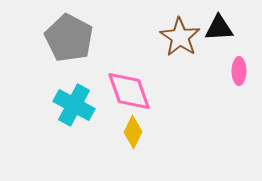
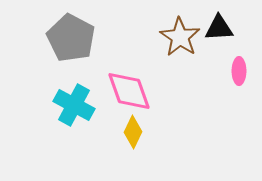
gray pentagon: moved 2 px right
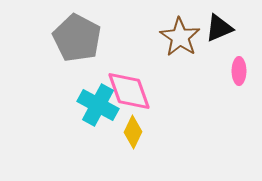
black triangle: rotated 20 degrees counterclockwise
gray pentagon: moved 6 px right
cyan cross: moved 24 px right
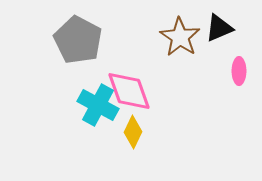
gray pentagon: moved 1 px right, 2 px down
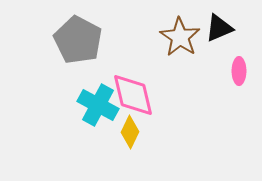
pink diamond: moved 4 px right, 4 px down; rotated 6 degrees clockwise
yellow diamond: moved 3 px left
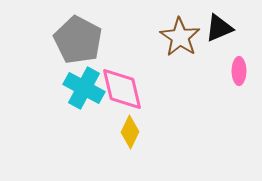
pink diamond: moved 11 px left, 6 px up
cyan cross: moved 14 px left, 17 px up
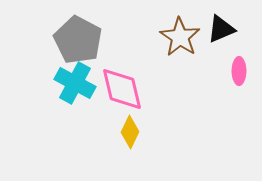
black triangle: moved 2 px right, 1 px down
cyan cross: moved 9 px left, 5 px up
